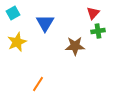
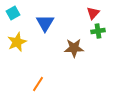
brown star: moved 1 px left, 2 px down
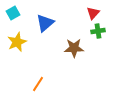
blue triangle: rotated 18 degrees clockwise
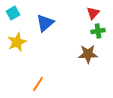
brown star: moved 14 px right, 6 px down
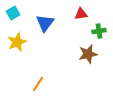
red triangle: moved 12 px left, 1 px down; rotated 40 degrees clockwise
blue triangle: rotated 12 degrees counterclockwise
green cross: moved 1 px right
brown star: rotated 12 degrees counterclockwise
